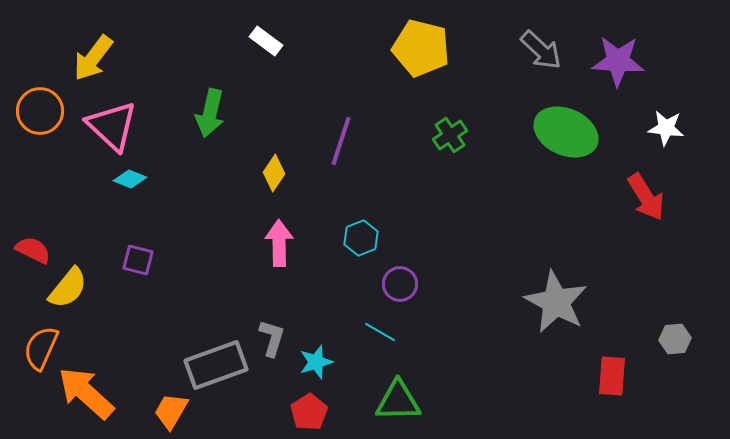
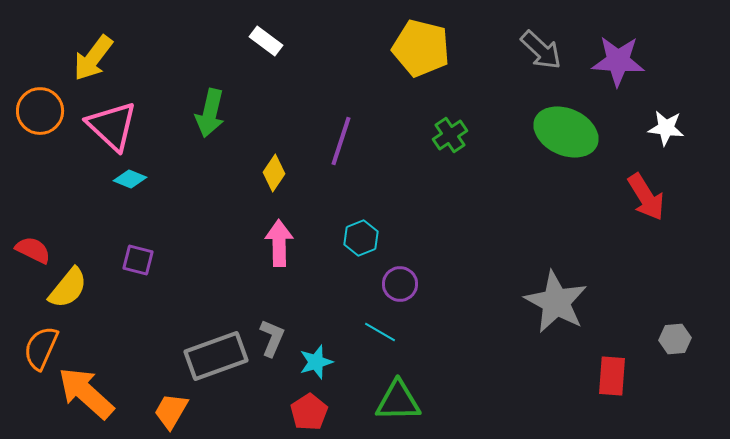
gray L-shape: rotated 6 degrees clockwise
gray rectangle: moved 9 px up
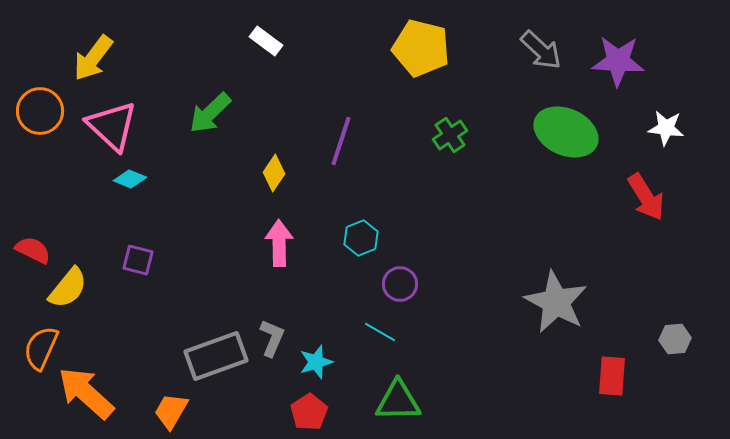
green arrow: rotated 33 degrees clockwise
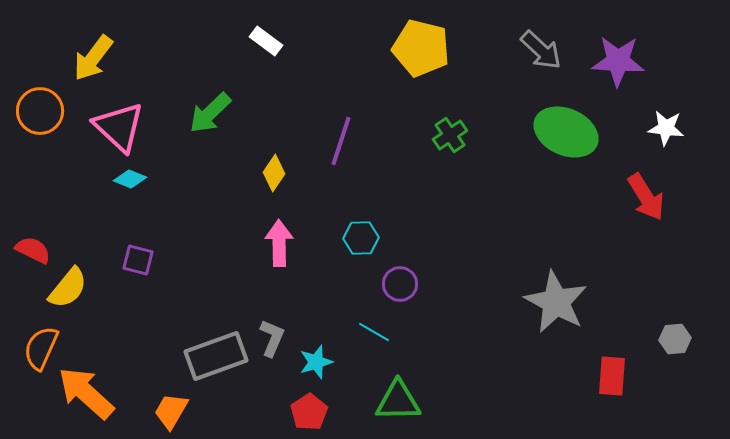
pink triangle: moved 7 px right, 1 px down
cyan hexagon: rotated 20 degrees clockwise
cyan line: moved 6 px left
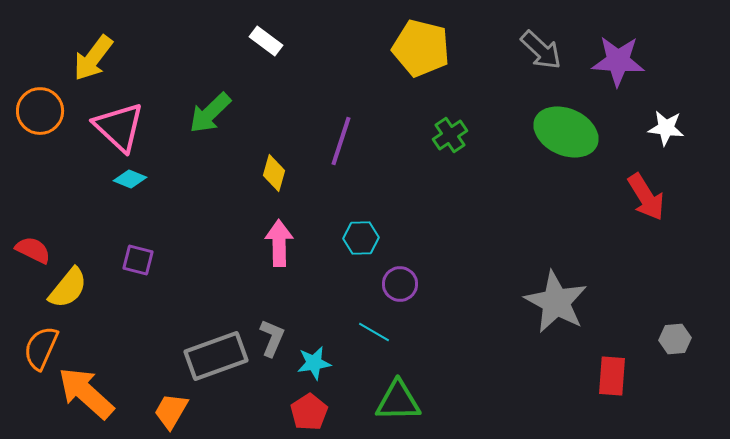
yellow diamond: rotated 18 degrees counterclockwise
cyan star: moved 2 px left, 1 px down; rotated 8 degrees clockwise
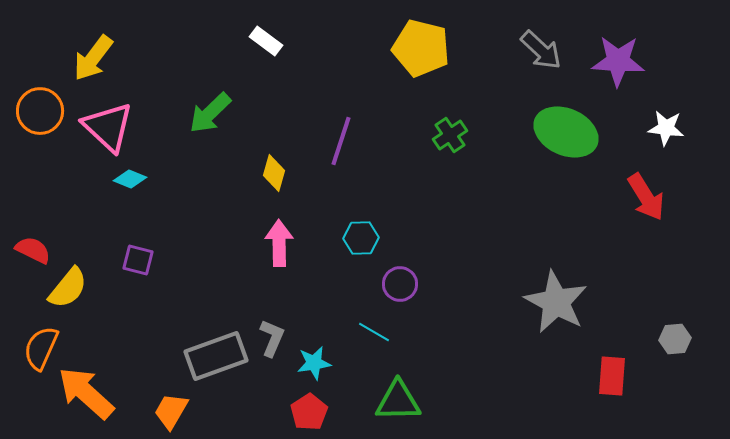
pink triangle: moved 11 px left
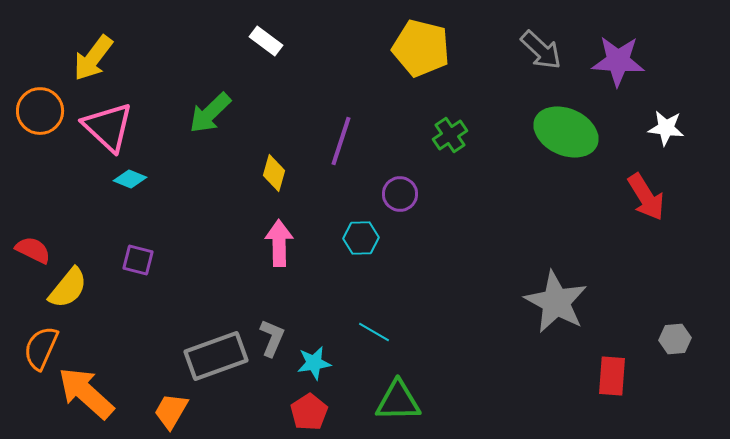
purple circle: moved 90 px up
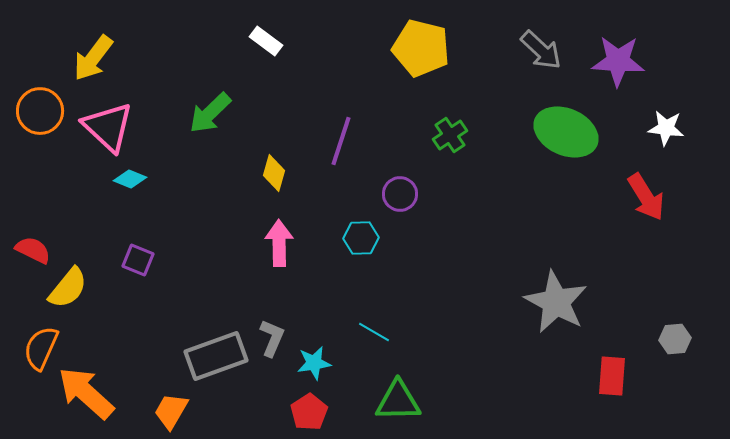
purple square: rotated 8 degrees clockwise
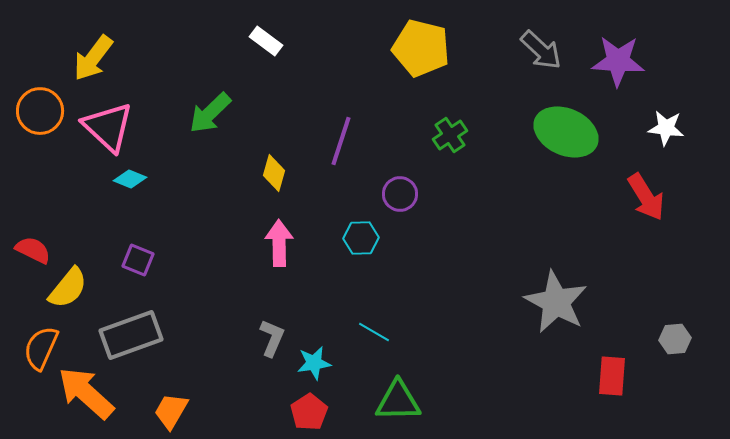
gray rectangle: moved 85 px left, 21 px up
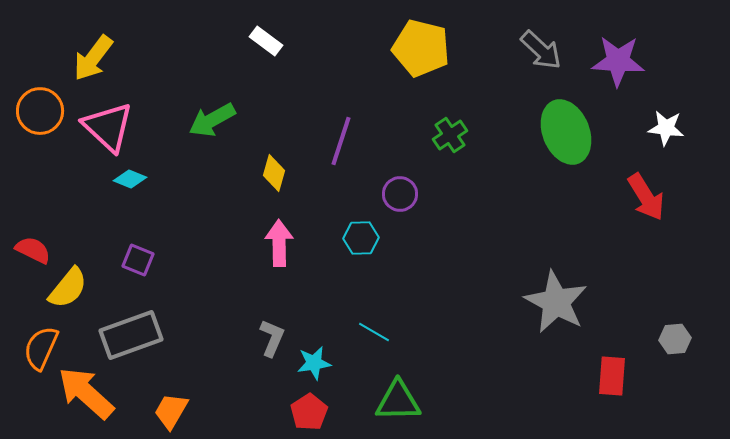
green arrow: moved 2 px right, 7 px down; rotated 15 degrees clockwise
green ellipse: rotated 44 degrees clockwise
